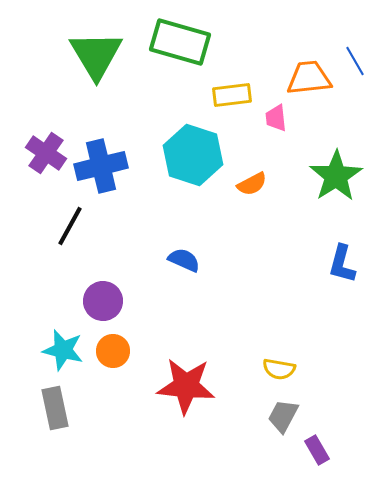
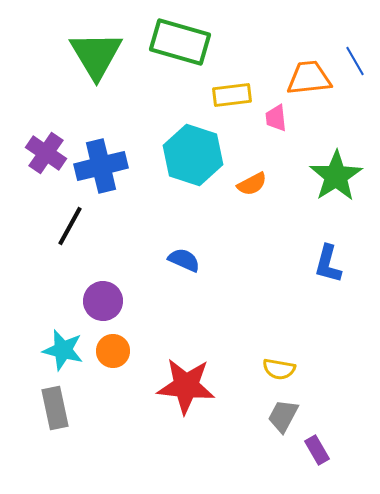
blue L-shape: moved 14 px left
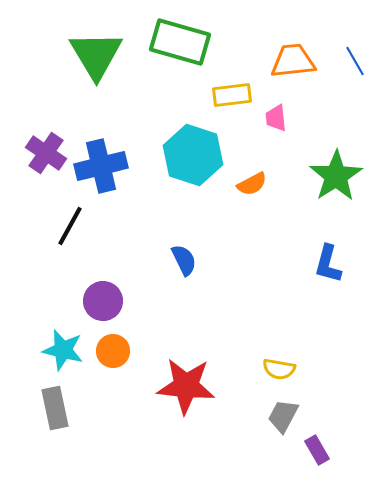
orange trapezoid: moved 16 px left, 17 px up
blue semicircle: rotated 40 degrees clockwise
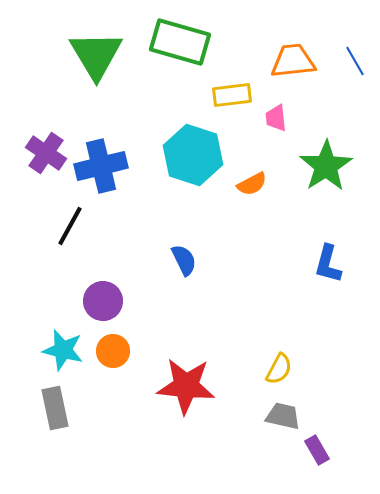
green star: moved 10 px left, 10 px up
yellow semicircle: rotated 72 degrees counterclockwise
gray trapezoid: rotated 75 degrees clockwise
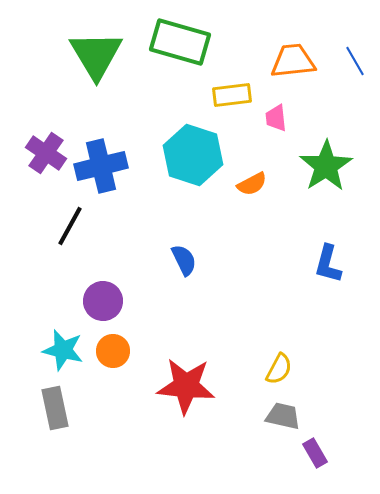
purple rectangle: moved 2 px left, 3 px down
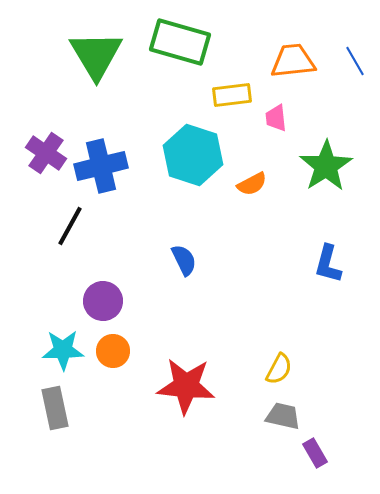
cyan star: rotated 15 degrees counterclockwise
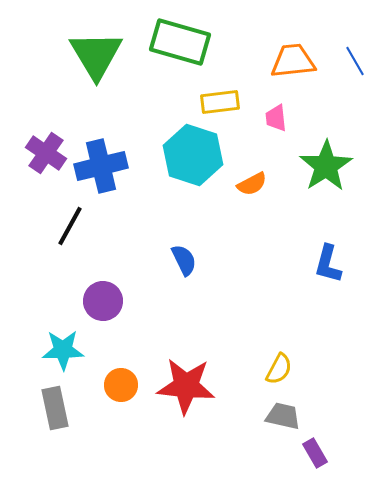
yellow rectangle: moved 12 px left, 7 px down
orange circle: moved 8 px right, 34 px down
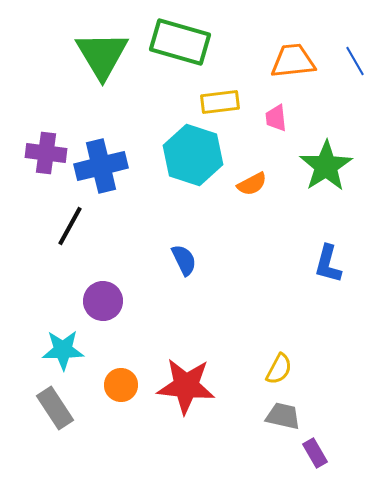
green triangle: moved 6 px right
purple cross: rotated 27 degrees counterclockwise
gray rectangle: rotated 21 degrees counterclockwise
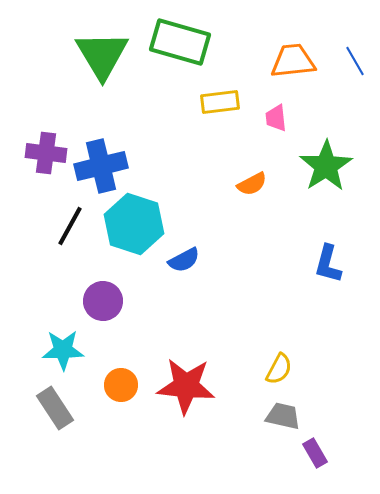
cyan hexagon: moved 59 px left, 69 px down
blue semicircle: rotated 88 degrees clockwise
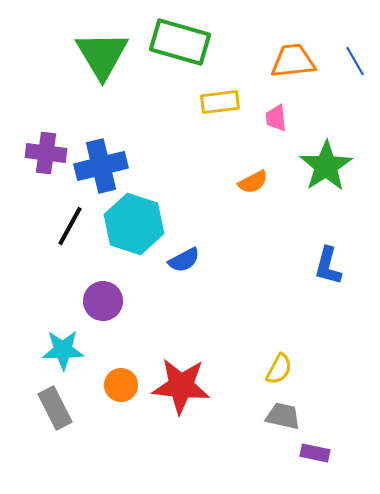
orange semicircle: moved 1 px right, 2 px up
blue L-shape: moved 2 px down
red star: moved 5 px left
gray rectangle: rotated 6 degrees clockwise
purple rectangle: rotated 48 degrees counterclockwise
